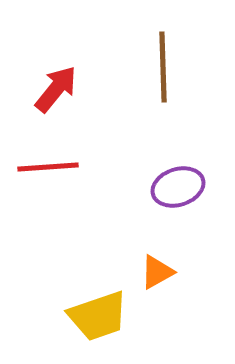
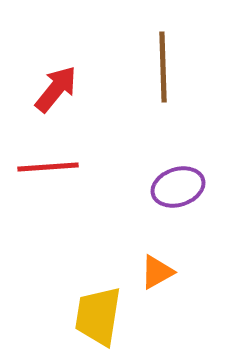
yellow trapezoid: rotated 118 degrees clockwise
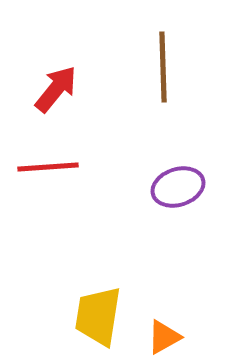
orange triangle: moved 7 px right, 65 px down
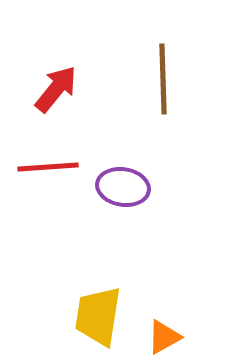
brown line: moved 12 px down
purple ellipse: moved 55 px left; rotated 27 degrees clockwise
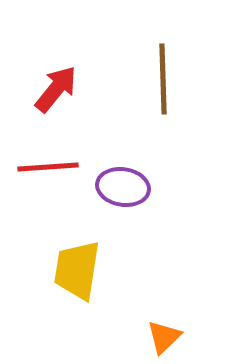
yellow trapezoid: moved 21 px left, 46 px up
orange triangle: rotated 15 degrees counterclockwise
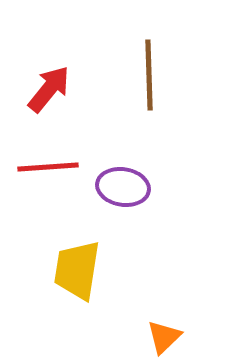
brown line: moved 14 px left, 4 px up
red arrow: moved 7 px left
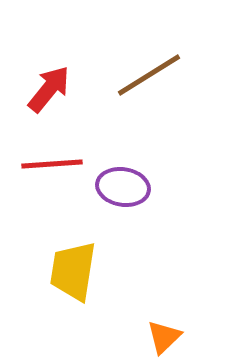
brown line: rotated 60 degrees clockwise
red line: moved 4 px right, 3 px up
yellow trapezoid: moved 4 px left, 1 px down
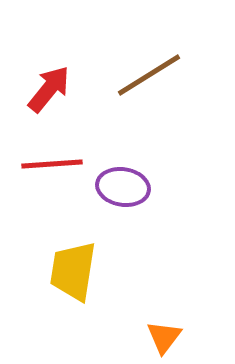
orange triangle: rotated 9 degrees counterclockwise
